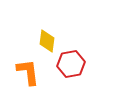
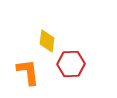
red hexagon: rotated 8 degrees clockwise
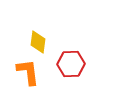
yellow diamond: moved 9 px left, 1 px down
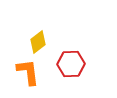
yellow diamond: rotated 45 degrees clockwise
